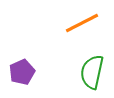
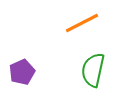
green semicircle: moved 1 px right, 2 px up
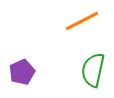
orange line: moved 2 px up
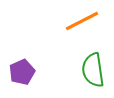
green semicircle: rotated 20 degrees counterclockwise
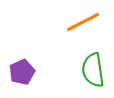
orange line: moved 1 px right, 1 px down
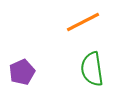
green semicircle: moved 1 px left, 1 px up
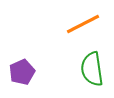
orange line: moved 2 px down
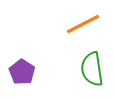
purple pentagon: rotated 15 degrees counterclockwise
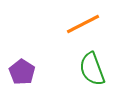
green semicircle: rotated 12 degrees counterclockwise
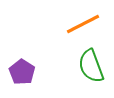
green semicircle: moved 1 px left, 3 px up
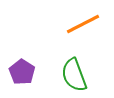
green semicircle: moved 17 px left, 9 px down
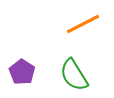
green semicircle: rotated 12 degrees counterclockwise
